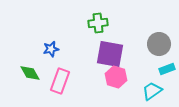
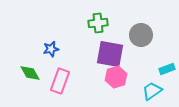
gray circle: moved 18 px left, 9 px up
pink hexagon: rotated 25 degrees clockwise
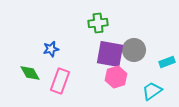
gray circle: moved 7 px left, 15 px down
cyan rectangle: moved 7 px up
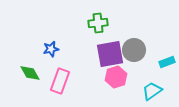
purple square: rotated 20 degrees counterclockwise
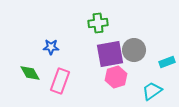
blue star: moved 2 px up; rotated 14 degrees clockwise
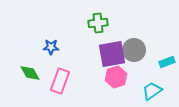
purple square: moved 2 px right
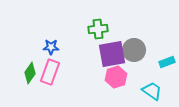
green cross: moved 6 px down
green diamond: rotated 65 degrees clockwise
pink rectangle: moved 10 px left, 9 px up
cyan trapezoid: rotated 70 degrees clockwise
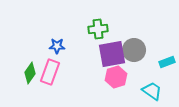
blue star: moved 6 px right, 1 px up
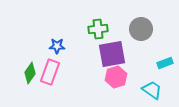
gray circle: moved 7 px right, 21 px up
cyan rectangle: moved 2 px left, 1 px down
cyan trapezoid: moved 1 px up
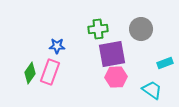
pink hexagon: rotated 15 degrees clockwise
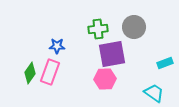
gray circle: moved 7 px left, 2 px up
pink hexagon: moved 11 px left, 2 px down
cyan trapezoid: moved 2 px right, 3 px down
